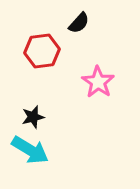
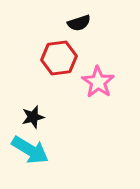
black semicircle: rotated 30 degrees clockwise
red hexagon: moved 17 px right, 7 px down
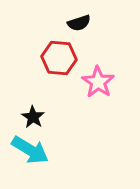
red hexagon: rotated 12 degrees clockwise
black star: rotated 25 degrees counterclockwise
